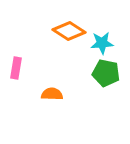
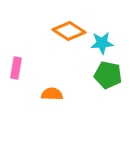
green pentagon: moved 2 px right, 2 px down
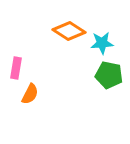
green pentagon: moved 1 px right
orange semicircle: moved 22 px left; rotated 115 degrees clockwise
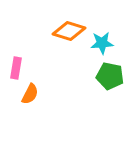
orange diamond: rotated 16 degrees counterclockwise
green pentagon: moved 1 px right, 1 px down
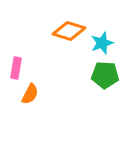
cyan star: rotated 15 degrees counterclockwise
green pentagon: moved 5 px left, 1 px up; rotated 8 degrees counterclockwise
